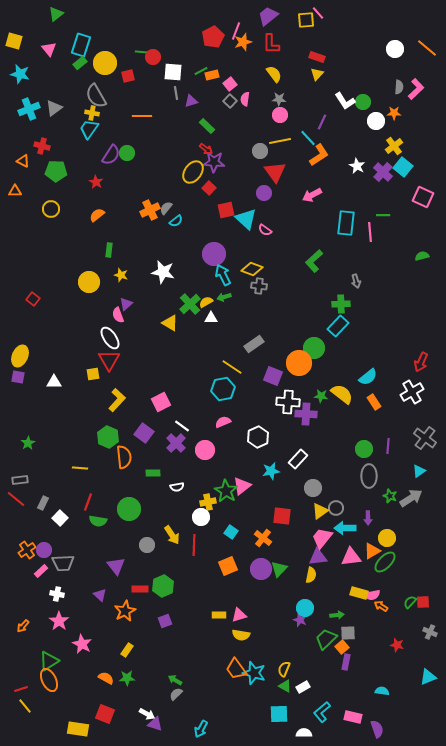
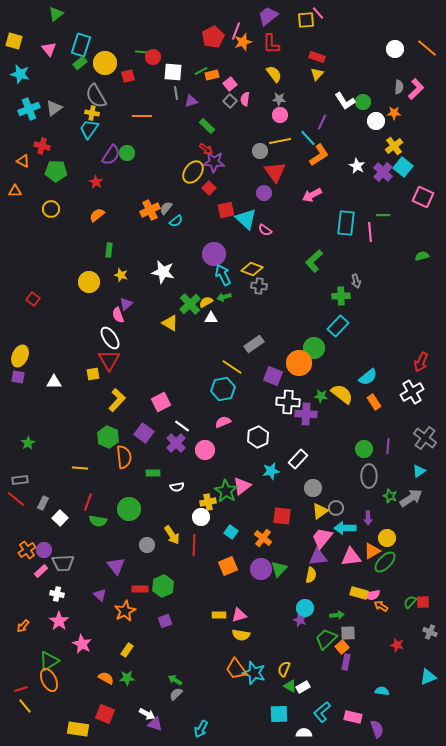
green cross at (341, 304): moved 8 px up
green triangle at (285, 686): moved 5 px right
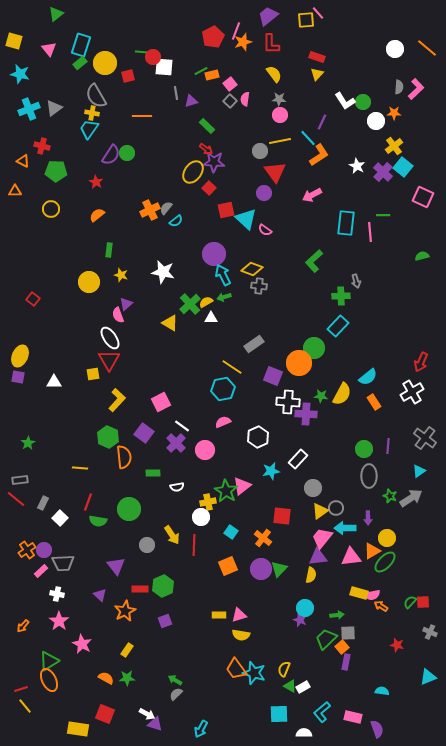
white square at (173, 72): moved 9 px left, 5 px up
yellow semicircle at (342, 394): rotated 80 degrees clockwise
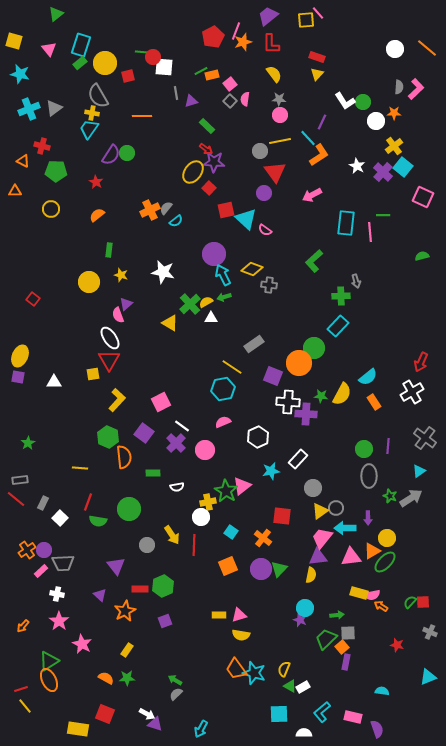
gray semicircle at (96, 96): moved 2 px right
gray cross at (259, 286): moved 10 px right, 1 px up
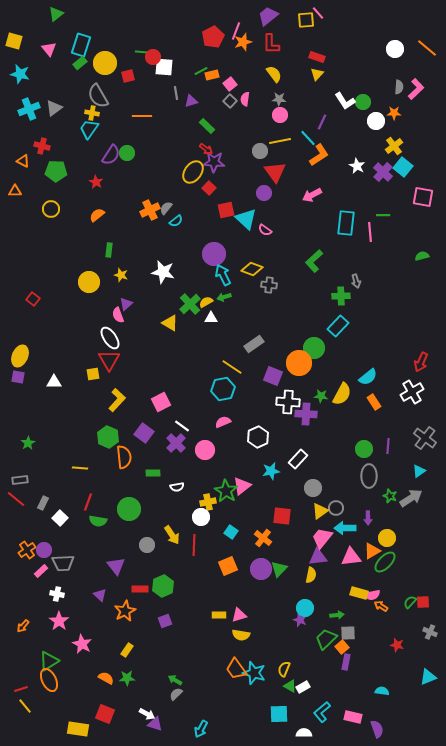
pink square at (423, 197): rotated 15 degrees counterclockwise
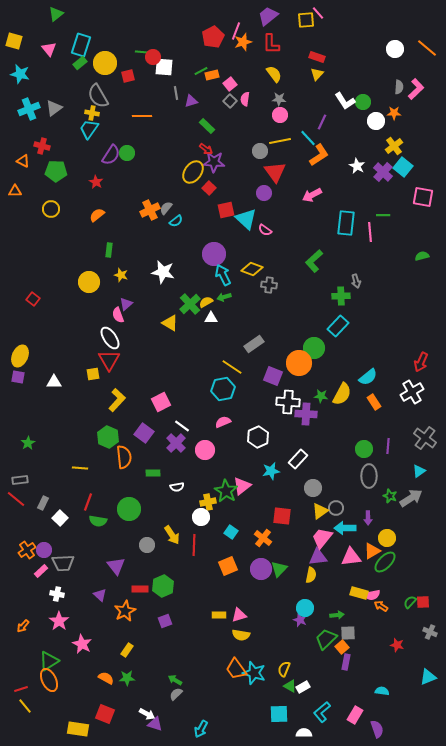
pink rectangle at (353, 717): moved 2 px right, 2 px up; rotated 72 degrees counterclockwise
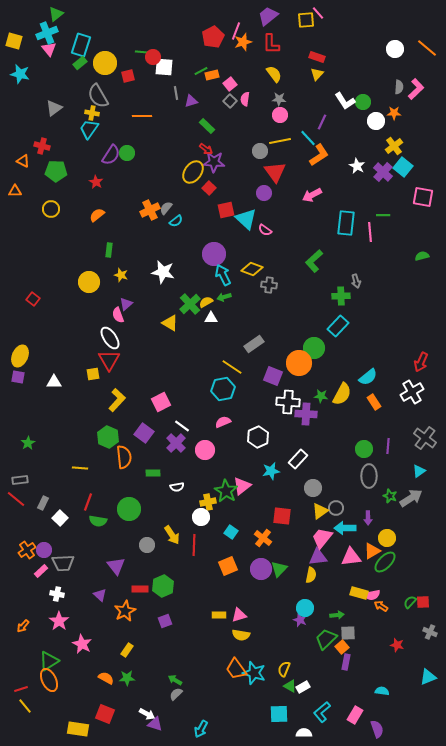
cyan cross at (29, 109): moved 18 px right, 76 px up
